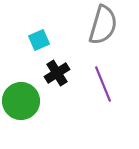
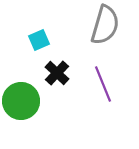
gray semicircle: moved 2 px right
black cross: rotated 15 degrees counterclockwise
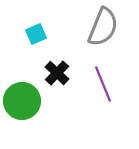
gray semicircle: moved 2 px left, 2 px down; rotated 6 degrees clockwise
cyan square: moved 3 px left, 6 px up
green circle: moved 1 px right
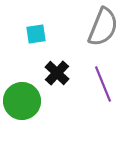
cyan square: rotated 15 degrees clockwise
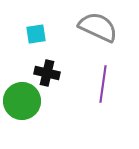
gray semicircle: moved 5 px left; rotated 87 degrees counterclockwise
black cross: moved 10 px left; rotated 30 degrees counterclockwise
purple line: rotated 30 degrees clockwise
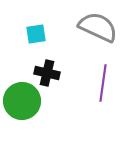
purple line: moved 1 px up
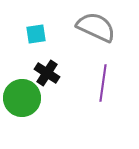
gray semicircle: moved 2 px left
black cross: rotated 20 degrees clockwise
green circle: moved 3 px up
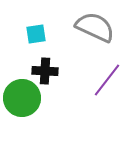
gray semicircle: moved 1 px left
black cross: moved 2 px left, 2 px up; rotated 30 degrees counterclockwise
purple line: moved 4 px right, 3 px up; rotated 30 degrees clockwise
